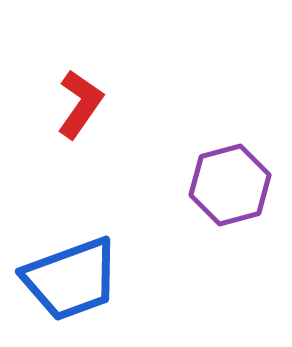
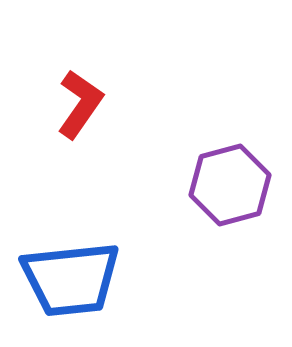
blue trapezoid: rotated 14 degrees clockwise
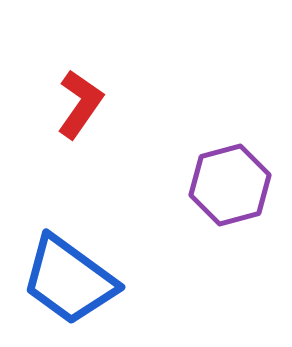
blue trapezoid: moved 2 px left, 1 px down; rotated 42 degrees clockwise
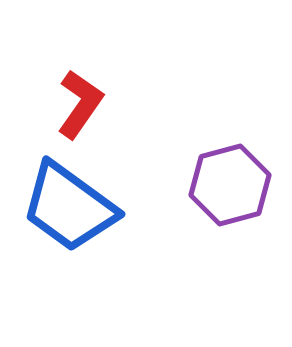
blue trapezoid: moved 73 px up
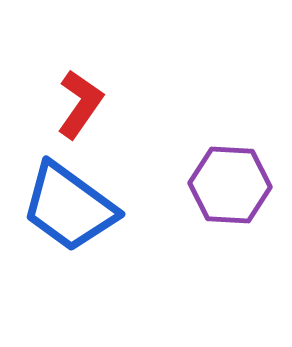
purple hexagon: rotated 18 degrees clockwise
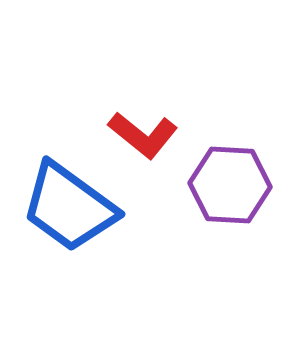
red L-shape: moved 63 px right, 31 px down; rotated 94 degrees clockwise
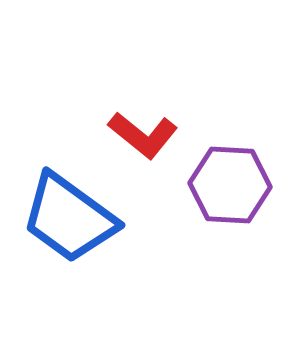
blue trapezoid: moved 11 px down
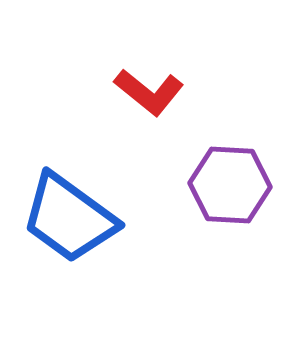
red L-shape: moved 6 px right, 43 px up
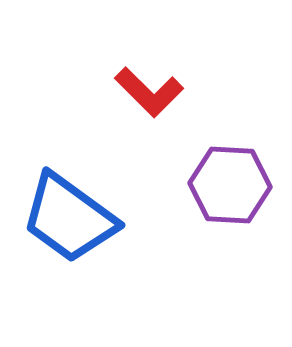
red L-shape: rotated 6 degrees clockwise
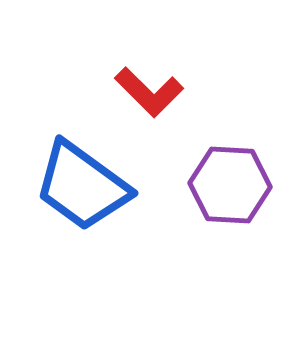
blue trapezoid: moved 13 px right, 32 px up
